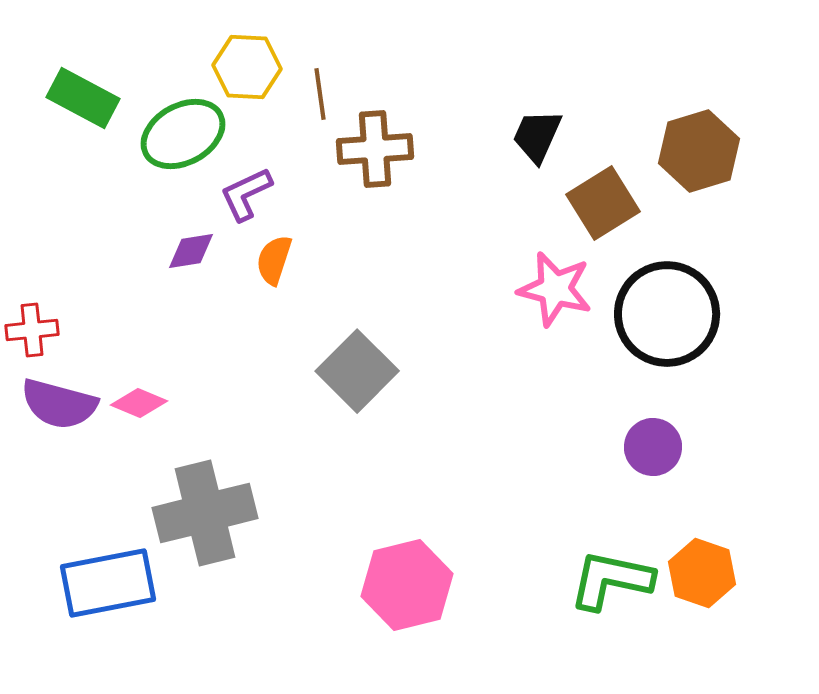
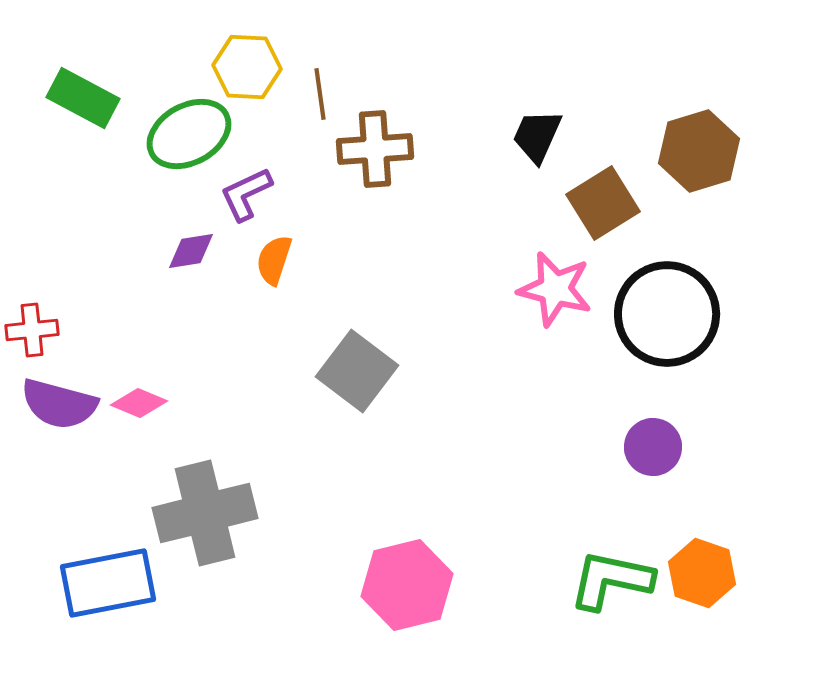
green ellipse: moved 6 px right
gray square: rotated 8 degrees counterclockwise
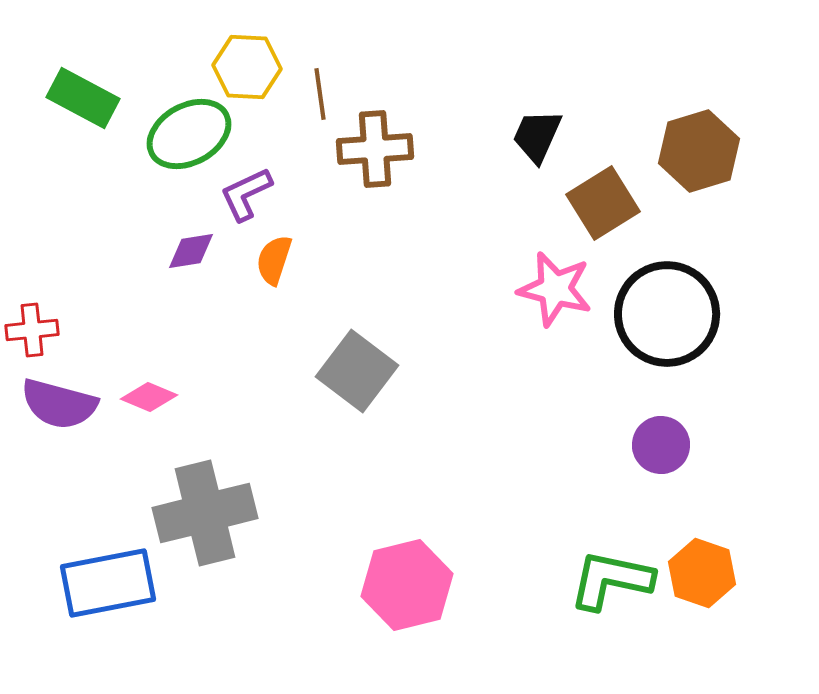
pink diamond: moved 10 px right, 6 px up
purple circle: moved 8 px right, 2 px up
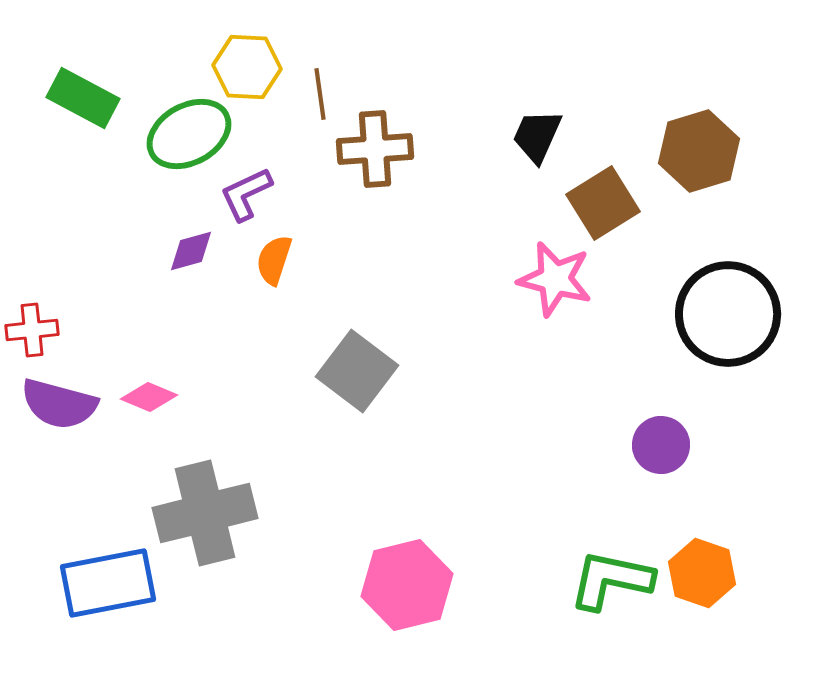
purple diamond: rotated 6 degrees counterclockwise
pink star: moved 10 px up
black circle: moved 61 px right
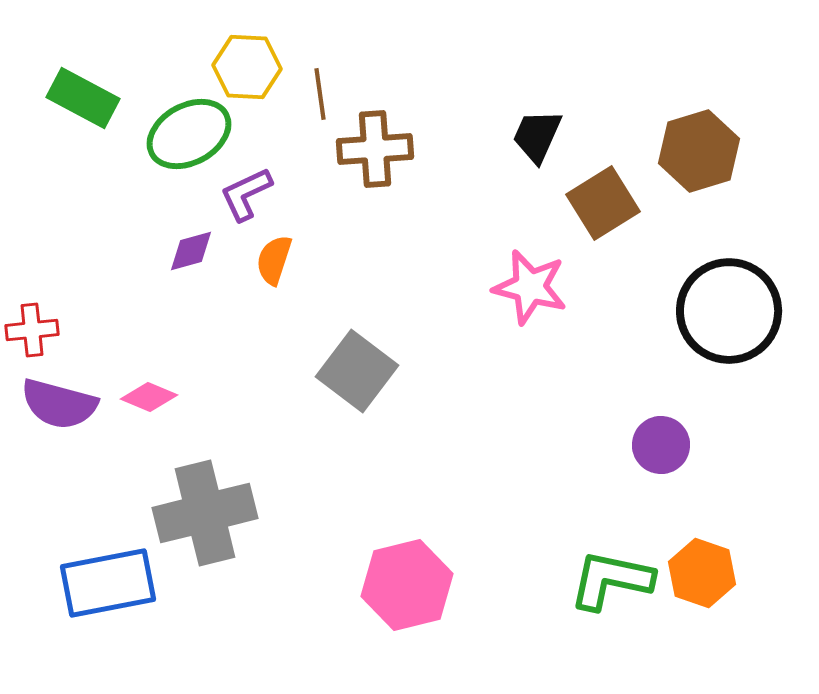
pink star: moved 25 px left, 8 px down
black circle: moved 1 px right, 3 px up
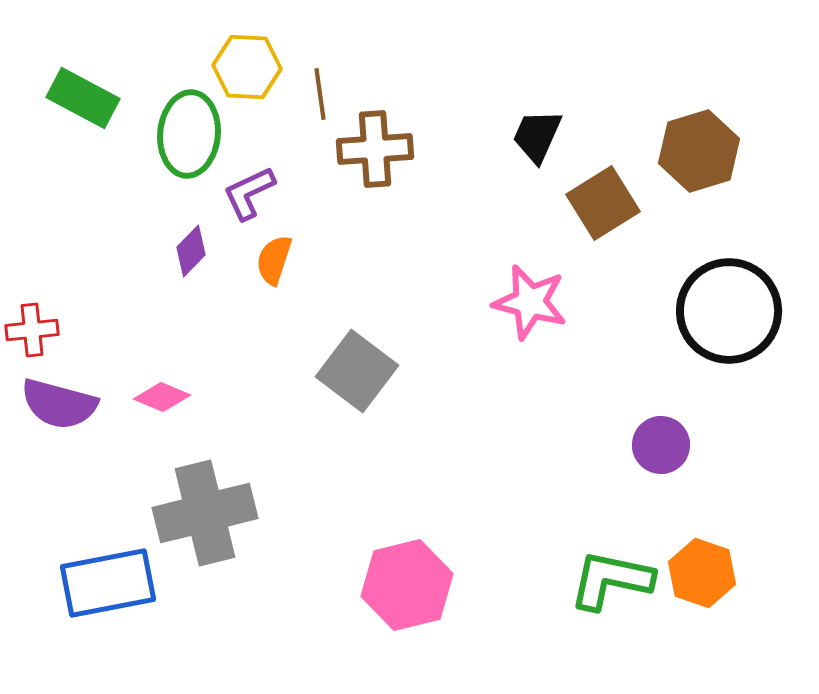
green ellipse: rotated 56 degrees counterclockwise
purple L-shape: moved 3 px right, 1 px up
purple diamond: rotated 30 degrees counterclockwise
pink star: moved 15 px down
pink diamond: moved 13 px right
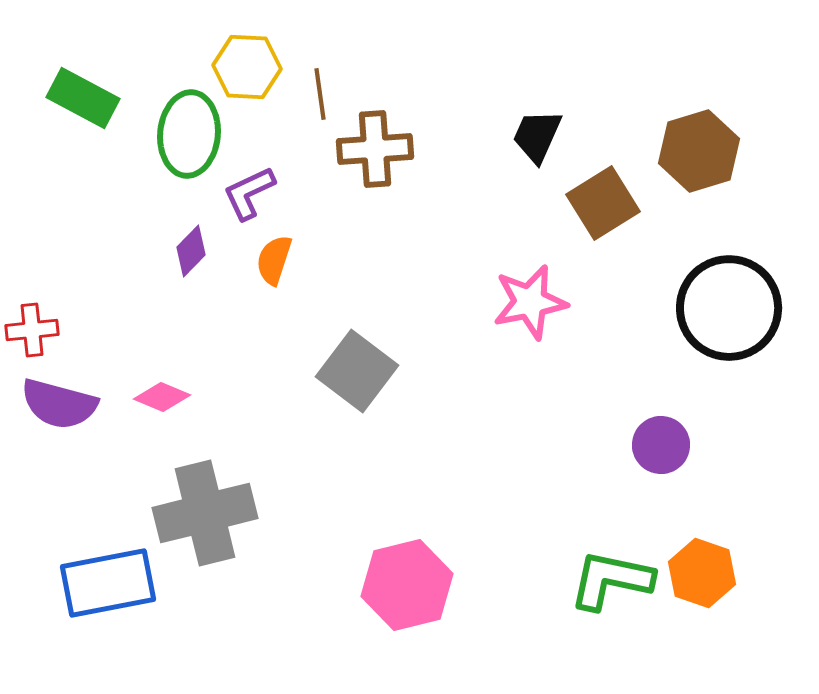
pink star: rotated 26 degrees counterclockwise
black circle: moved 3 px up
